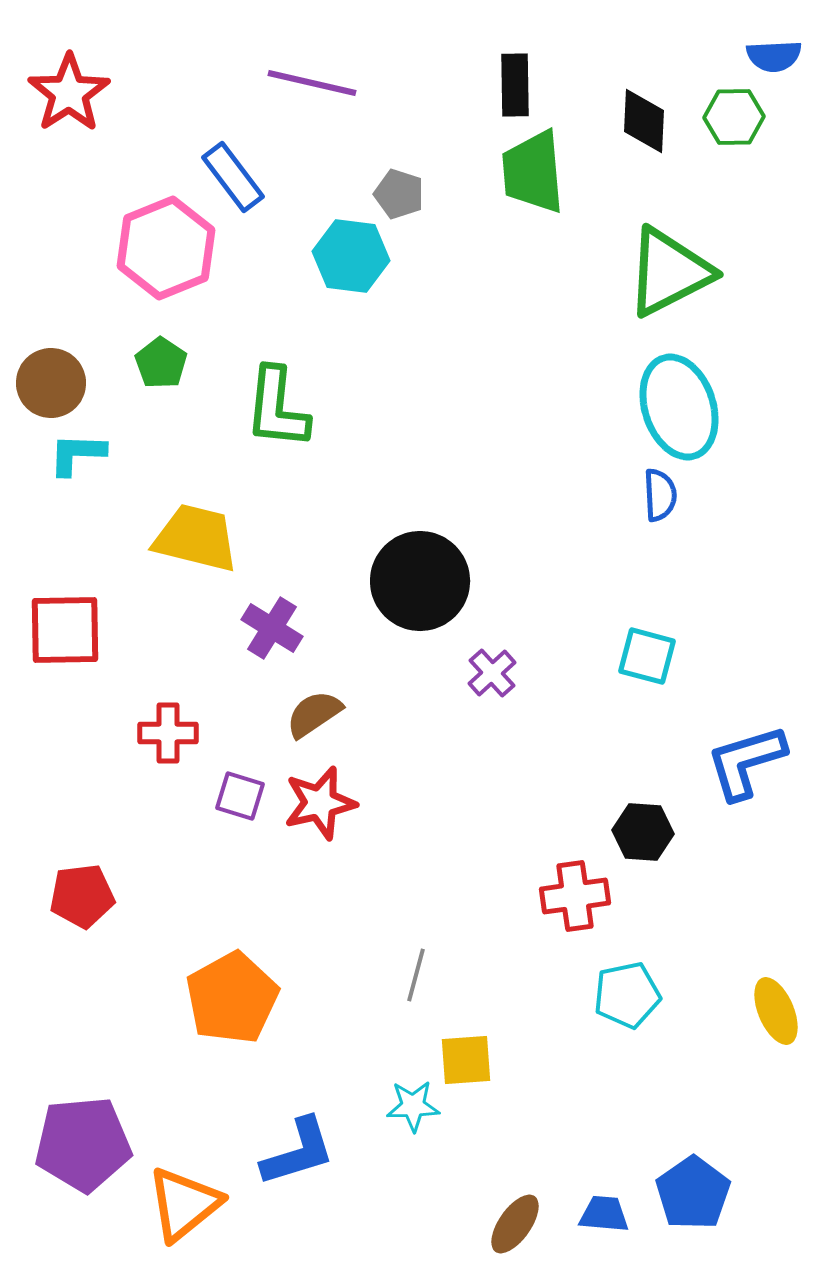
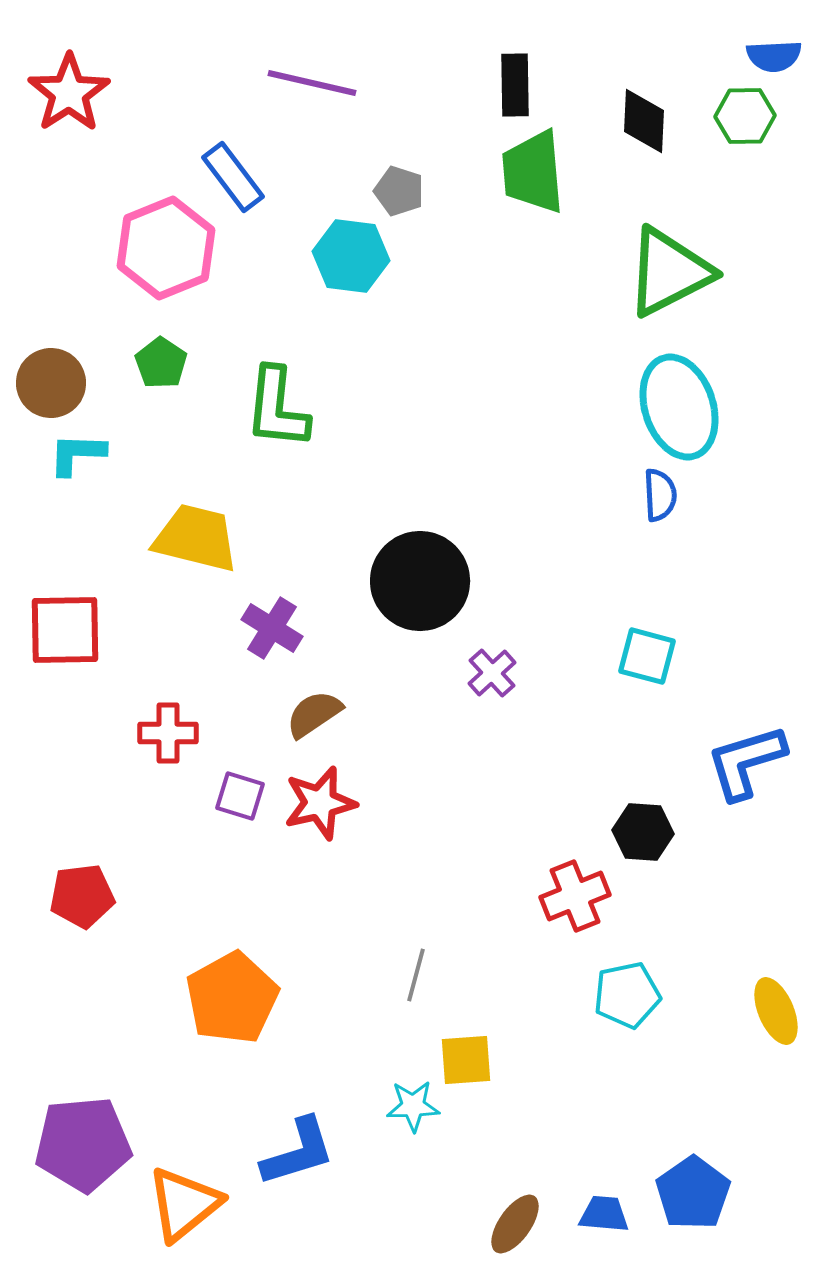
green hexagon at (734, 117): moved 11 px right, 1 px up
gray pentagon at (399, 194): moved 3 px up
red cross at (575, 896): rotated 14 degrees counterclockwise
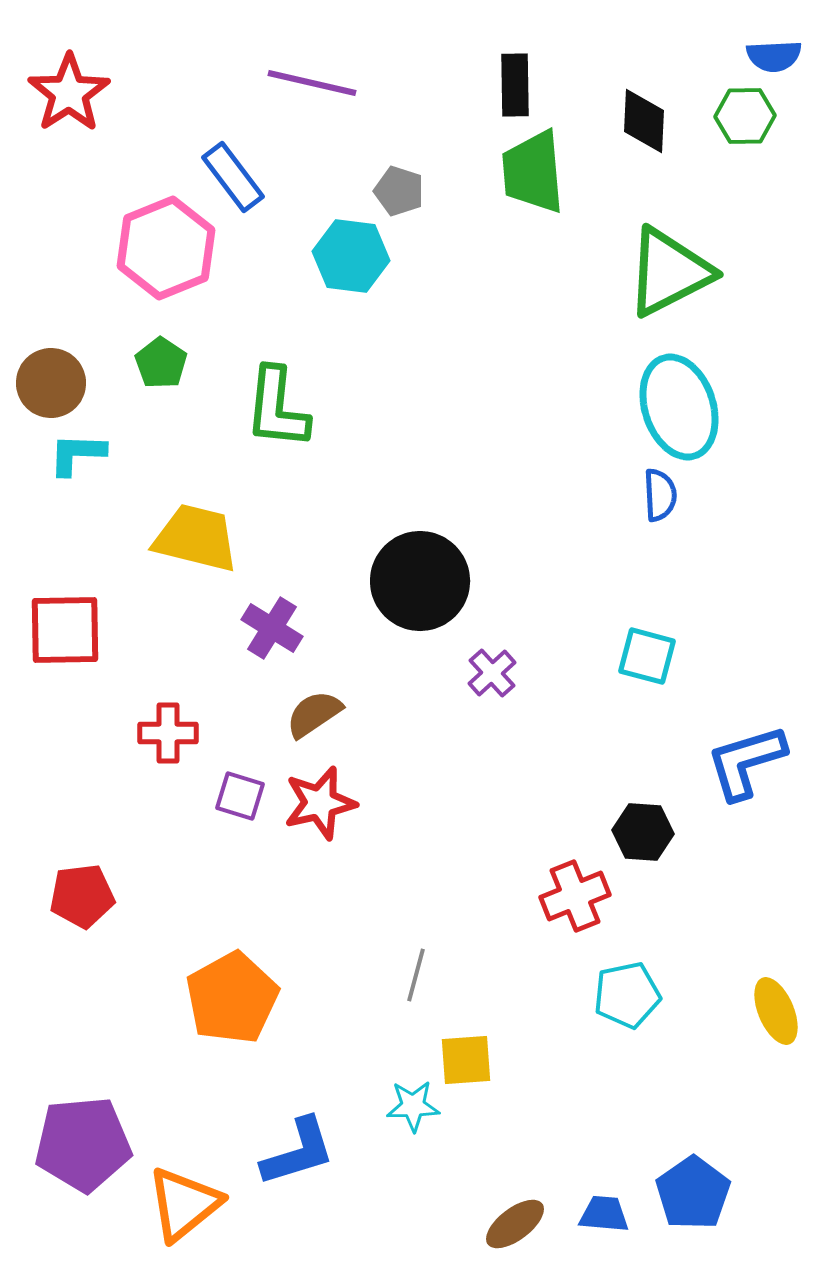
brown ellipse at (515, 1224): rotated 18 degrees clockwise
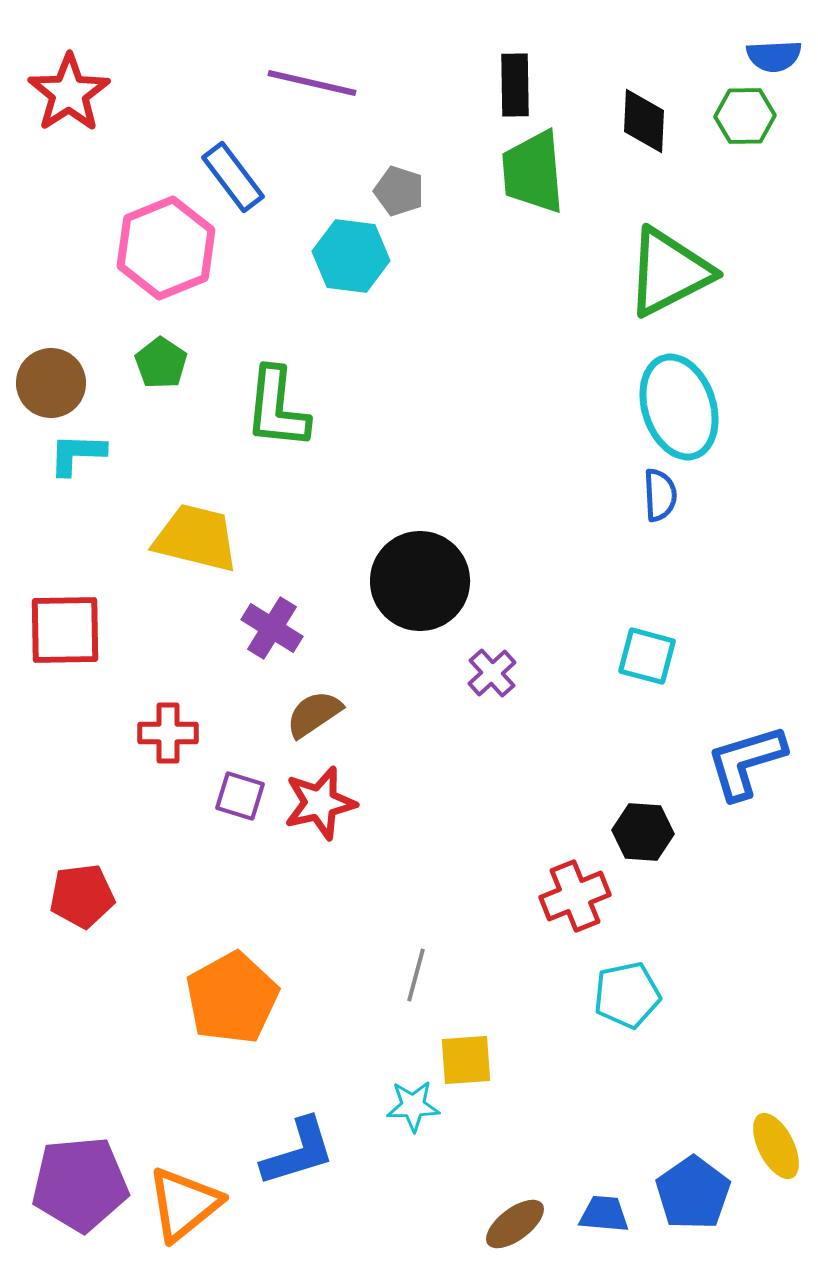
yellow ellipse at (776, 1011): moved 135 px down; rotated 4 degrees counterclockwise
purple pentagon at (83, 1144): moved 3 px left, 40 px down
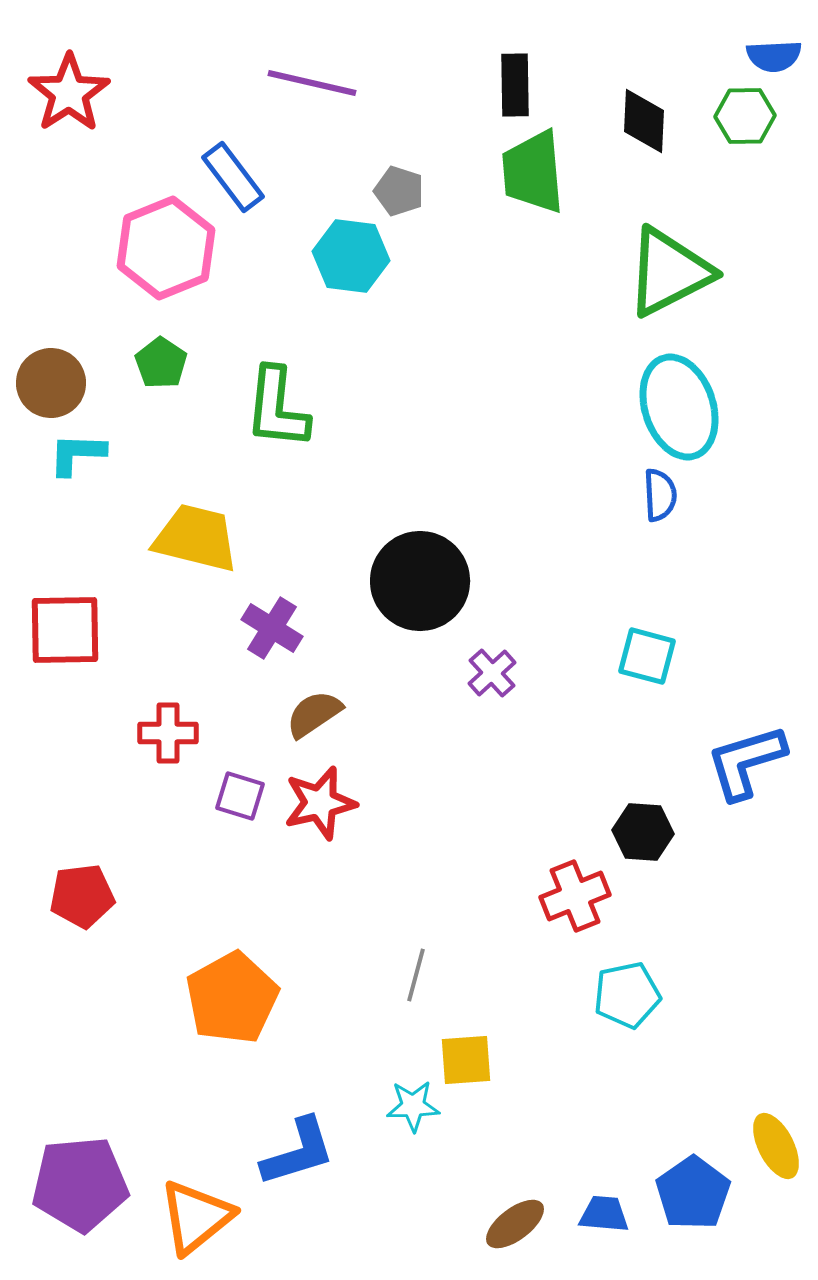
orange triangle at (184, 1204): moved 12 px right, 13 px down
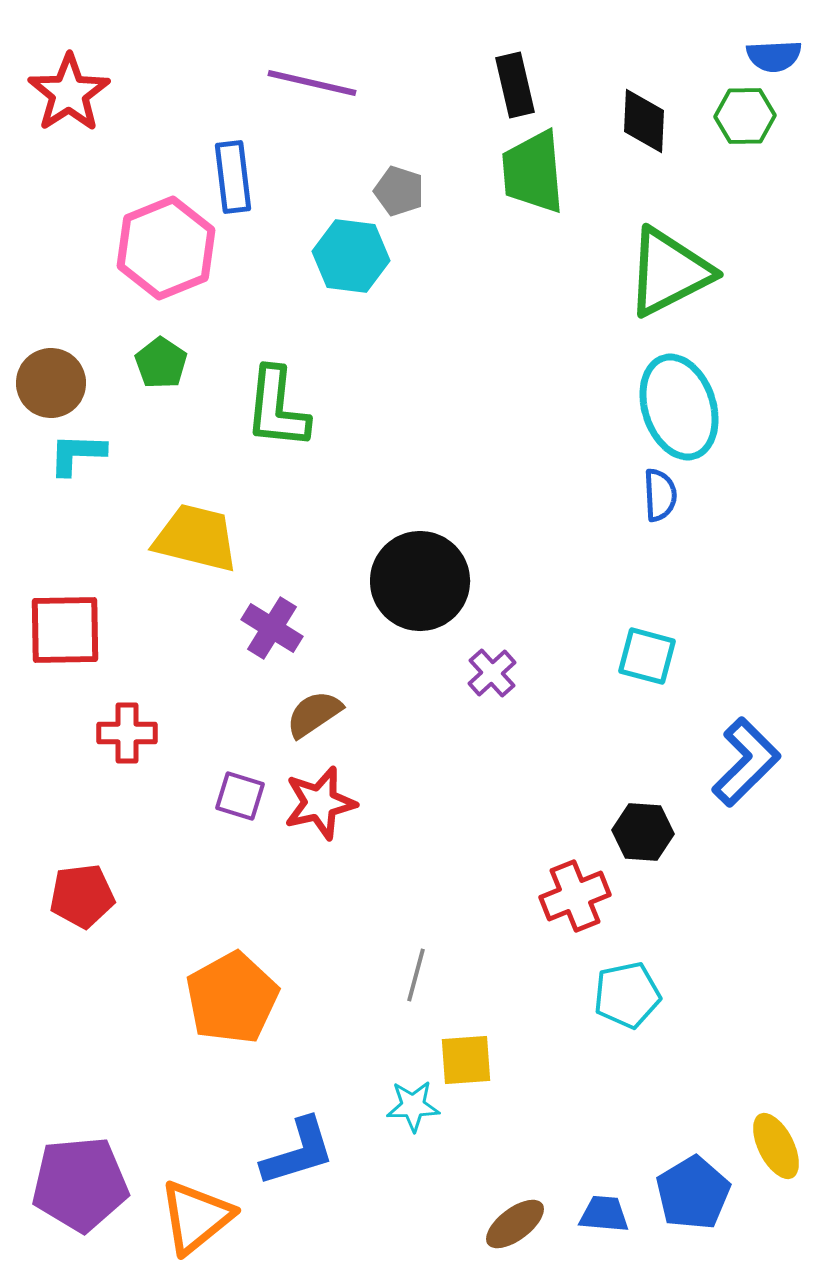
black rectangle at (515, 85): rotated 12 degrees counterclockwise
blue rectangle at (233, 177): rotated 30 degrees clockwise
red cross at (168, 733): moved 41 px left
blue L-shape at (746, 762): rotated 152 degrees clockwise
blue pentagon at (693, 1193): rotated 4 degrees clockwise
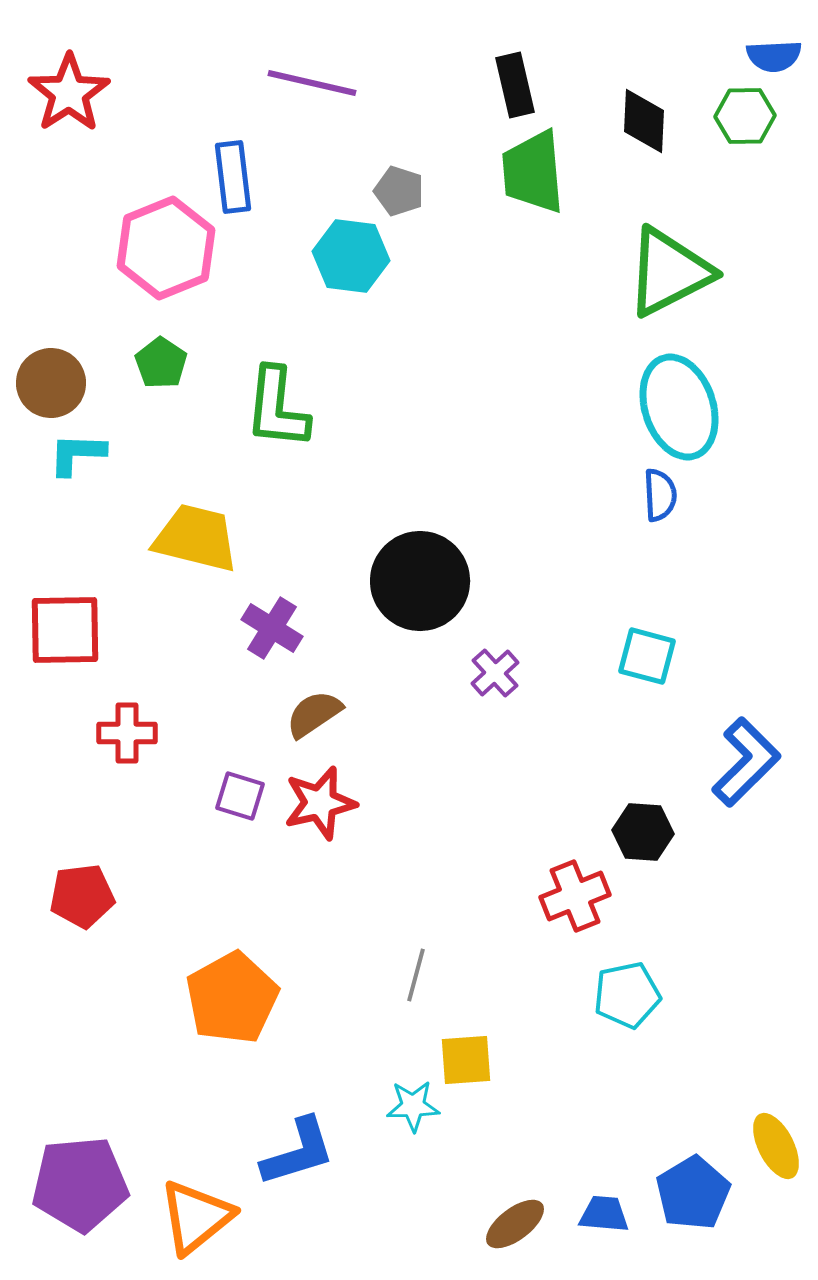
purple cross at (492, 673): moved 3 px right
